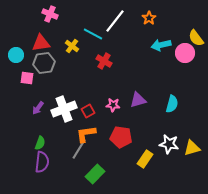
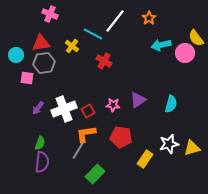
purple triangle: rotated 18 degrees counterclockwise
cyan semicircle: moved 1 px left
white star: rotated 24 degrees counterclockwise
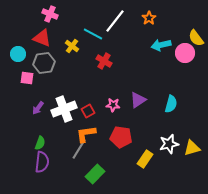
red triangle: moved 1 px right, 5 px up; rotated 30 degrees clockwise
cyan circle: moved 2 px right, 1 px up
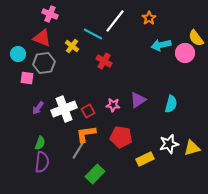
yellow rectangle: rotated 30 degrees clockwise
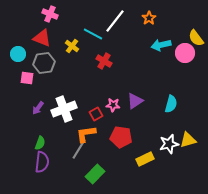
purple triangle: moved 3 px left, 1 px down
red square: moved 8 px right, 3 px down
yellow triangle: moved 4 px left, 8 px up
